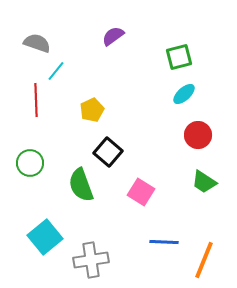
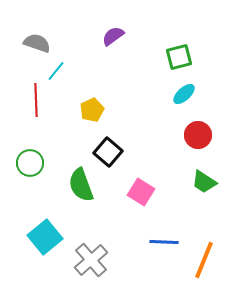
gray cross: rotated 32 degrees counterclockwise
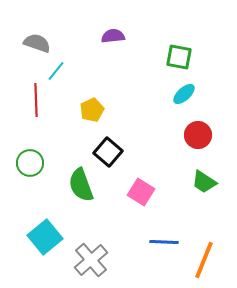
purple semicircle: rotated 30 degrees clockwise
green square: rotated 24 degrees clockwise
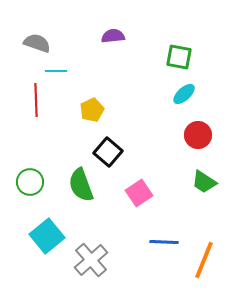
cyan line: rotated 50 degrees clockwise
green circle: moved 19 px down
pink square: moved 2 px left, 1 px down; rotated 24 degrees clockwise
cyan square: moved 2 px right, 1 px up
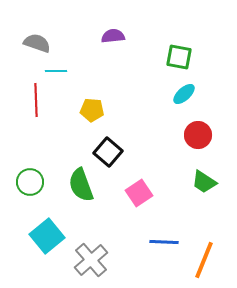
yellow pentagon: rotated 30 degrees clockwise
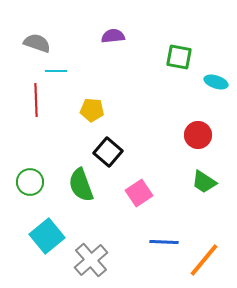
cyan ellipse: moved 32 px right, 12 px up; rotated 60 degrees clockwise
orange line: rotated 18 degrees clockwise
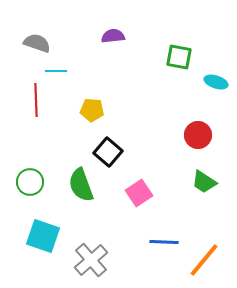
cyan square: moved 4 px left; rotated 32 degrees counterclockwise
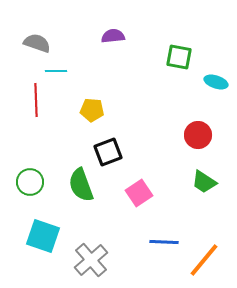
black square: rotated 28 degrees clockwise
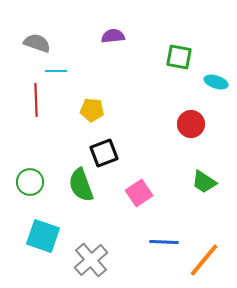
red circle: moved 7 px left, 11 px up
black square: moved 4 px left, 1 px down
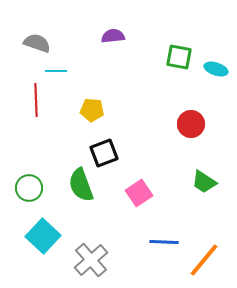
cyan ellipse: moved 13 px up
green circle: moved 1 px left, 6 px down
cyan square: rotated 24 degrees clockwise
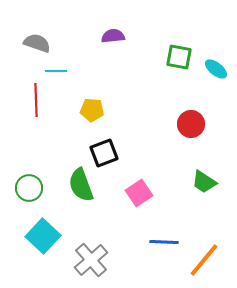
cyan ellipse: rotated 20 degrees clockwise
